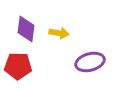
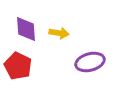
purple diamond: rotated 12 degrees counterclockwise
red pentagon: rotated 24 degrees clockwise
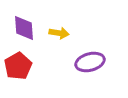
purple diamond: moved 2 px left, 1 px up
red pentagon: rotated 16 degrees clockwise
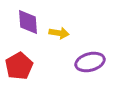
purple diamond: moved 4 px right, 6 px up
red pentagon: moved 1 px right
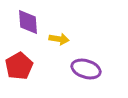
yellow arrow: moved 6 px down
purple ellipse: moved 4 px left, 7 px down; rotated 32 degrees clockwise
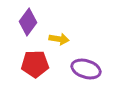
purple diamond: rotated 40 degrees clockwise
red pentagon: moved 16 px right, 2 px up; rotated 28 degrees clockwise
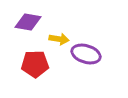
purple diamond: rotated 64 degrees clockwise
purple ellipse: moved 15 px up
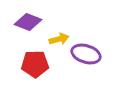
purple diamond: rotated 12 degrees clockwise
yellow arrow: rotated 24 degrees counterclockwise
